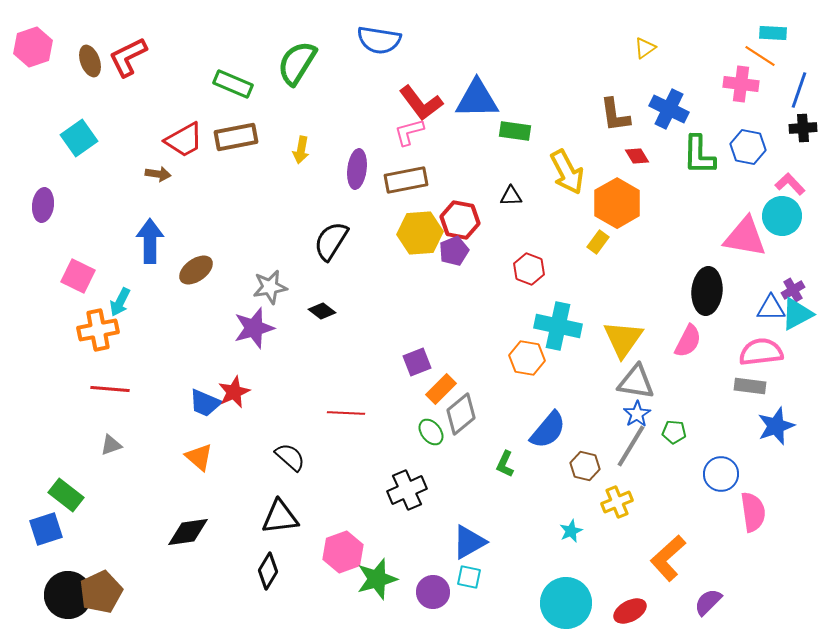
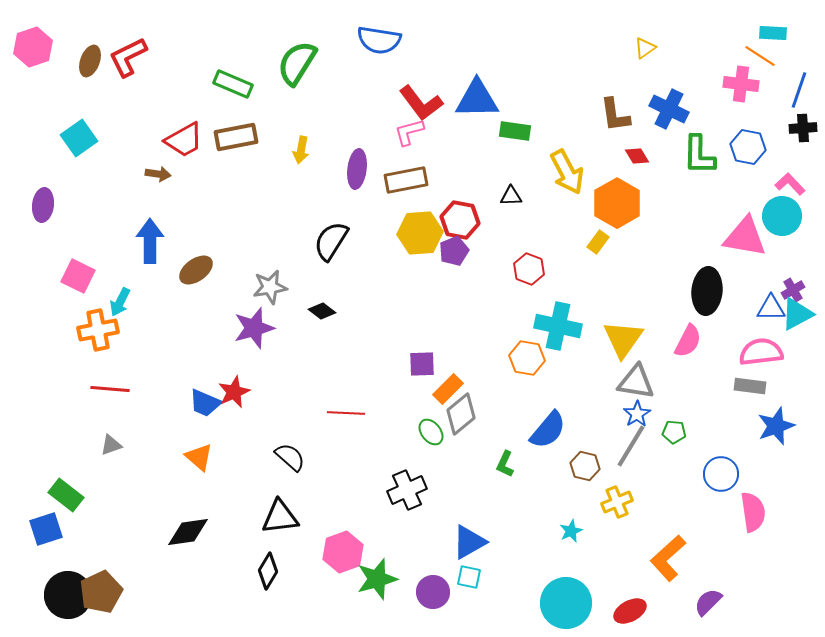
brown ellipse at (90, 61): rotated 40 degrees clockwise
purple square at (417, 362): moved 5 px right, 2 px down; rotated 20 degrees clockwise
orange rectangle at (441, 389): moved 7 px right
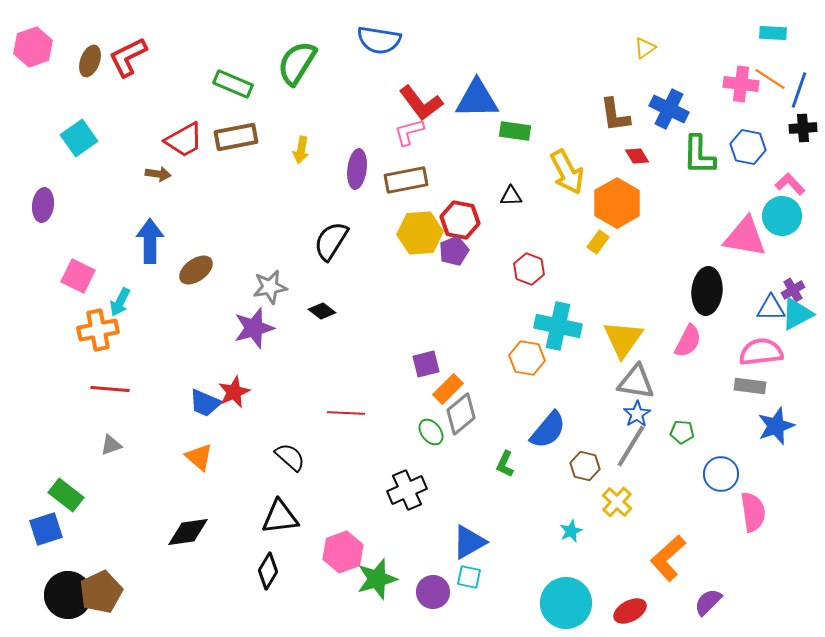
orange line at (760, 56): moved 10 px right, 23 px down
purple square at (422, 364): moved 4 px right; rotated 12 degrees counterclockwise
green pentagon at (674, 432): moved 8 px right
yellow cross at (617, 502): rotated 24 degrees counterclockwise
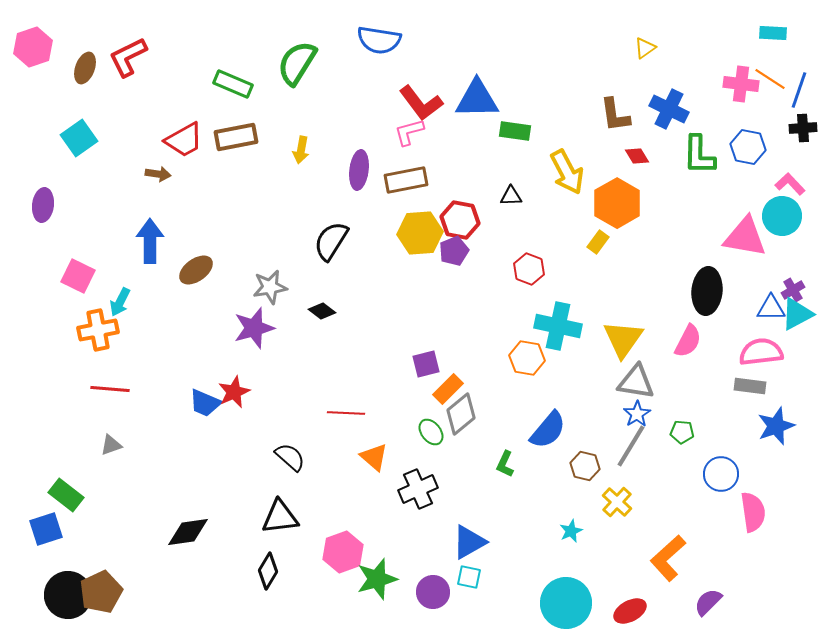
brown ellipse at (90, 61): moved 5 px left, 7 px down
purple ellipse at (357, 169): moved 2 px right, 1 px down
orange triangle at (199, 457): moved 175 px right
black cross at (407, 490): moved 11 px right, 1 px up
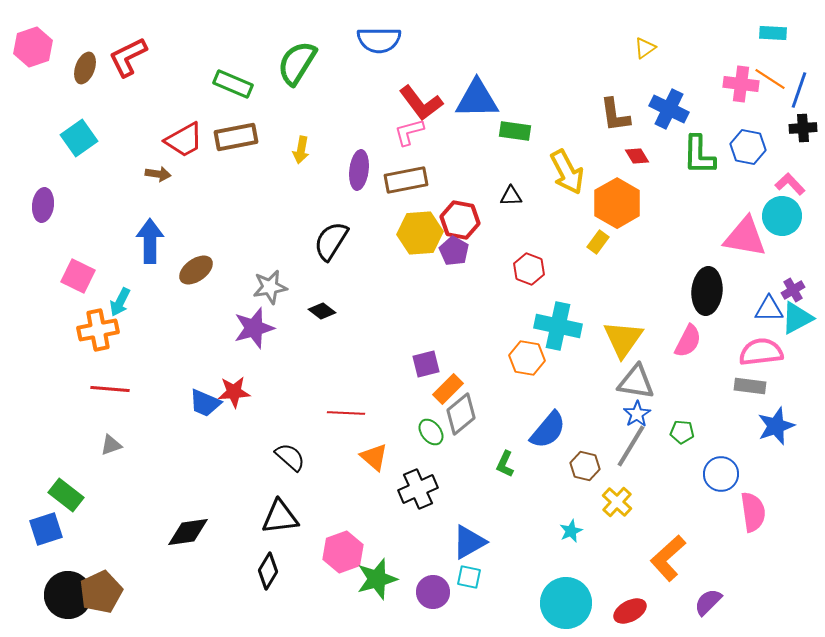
blue semicircle at (379, 40): rotated 9 degrees counterclockwise
purple pentagon at (454, 251): rotated 20 degrees counterclockwise
blue triangle at (771, 308): moved 2 px left, 1 px down
cyan triangle at (797, 314): moved 4 px down
red star at (234, 392): rotated 20 degrees clockwise
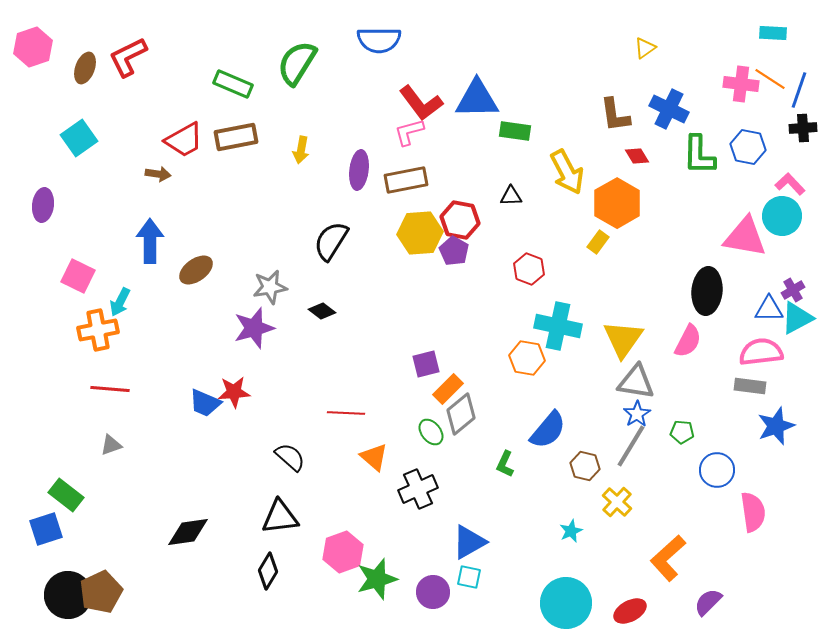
blue circle at (721, 474): moved 4 px left, 4 px up
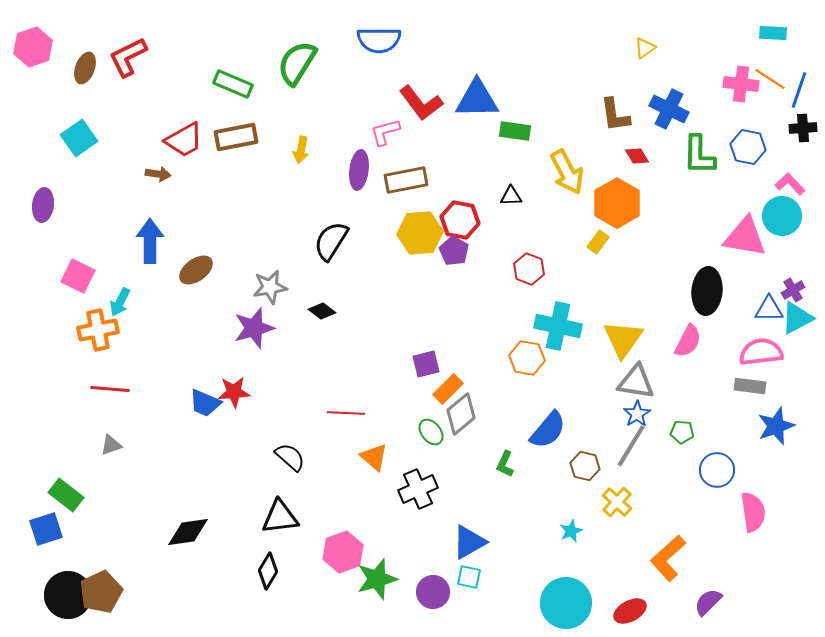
pink L-shape at (409, 132): moved 24 px left
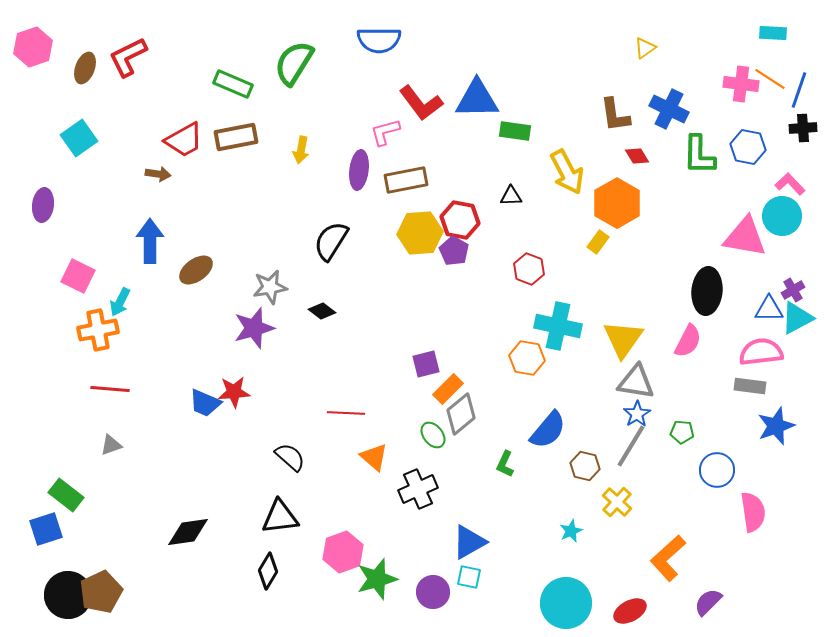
green semicircle at (297, 63): moved 3 px left
green ellipse at (431, 432): moved 2 px right, 3 px down
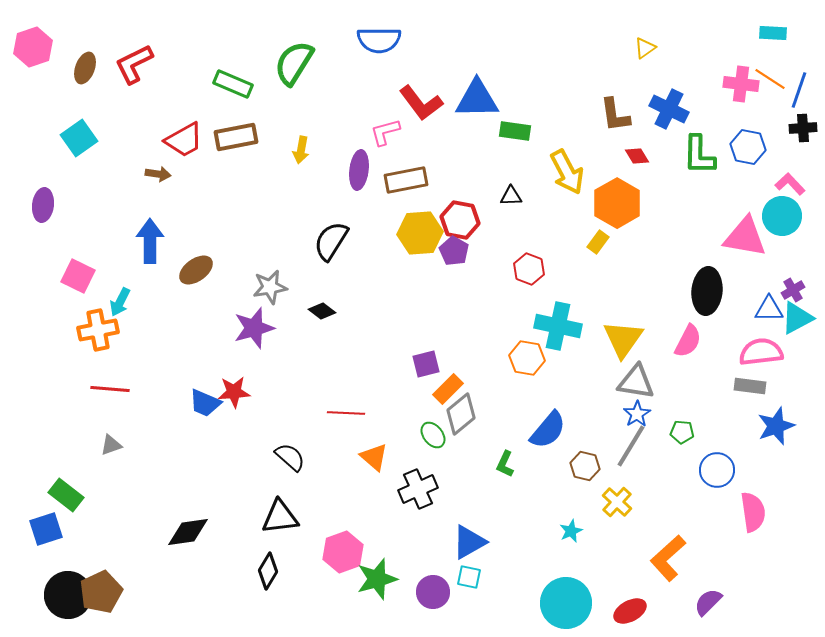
red L-shape at (128, 57): moved 6 px right, 7 px down
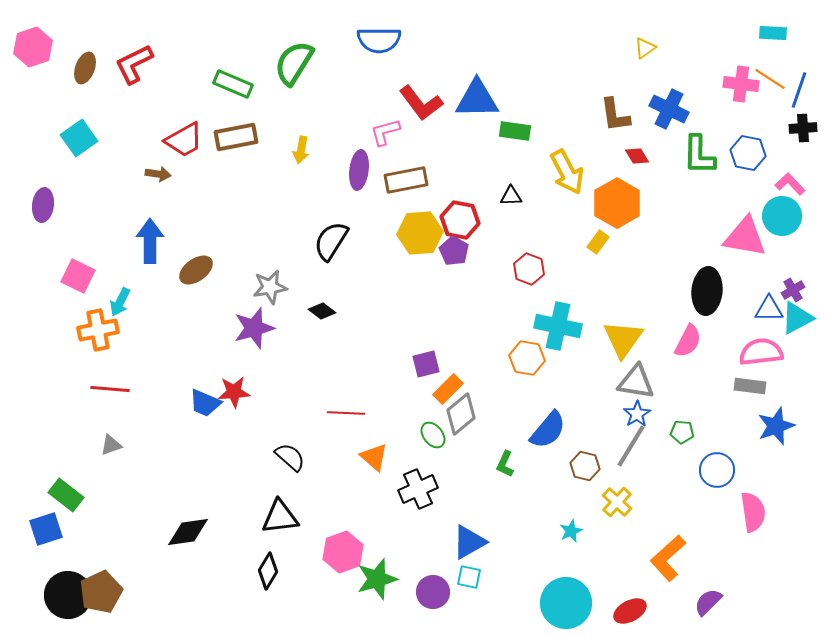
blue hexagon at (748, 147): moved 6 px down
